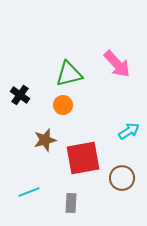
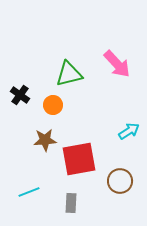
orange circle: moved 10 px left
brown star: rotated 10 degrees clockwise
red square: moved 4 px left, 1 px down
brown circle: moved 2 px left, 3 px down
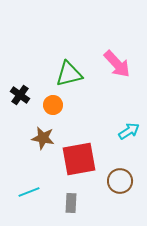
brown star: moved 2 px left, 2 px up; rotated 15 degrees clockwise
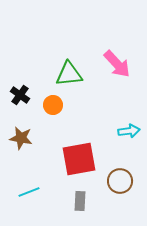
green triangle: rotated 8 degrees clockwise
cyan arrow: rotated 25 degrees clockwise
brown star: moved 22 px left
gray rectangle: moved 9 px right, 2 px up
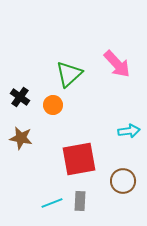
green triangle: rotated 36 degrees counterclockwise
black cross: moved 2 px down
brown circle: moved 3 px right
cyan line: moved 23 px right, 11 px down
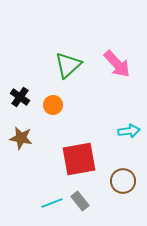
green triangle: moved 1 px left, 9 px up
gray rectangle: rotated 42 degrees counterclockwise
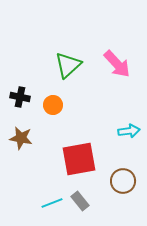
black cross: rotated 24 degrees counterclockwise
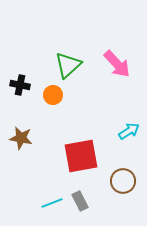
black cross: moved 12 px up
orange circle: moved 10 px up
cyan arrow: rotated 25 degrees counterclockwise
red square: moved 2 px right, 3 px up
gray rectangle: rotated 12 degrees clockwise
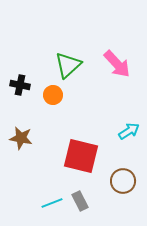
red square: rotated 24 degrees clockwise
